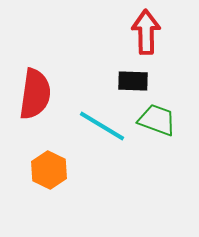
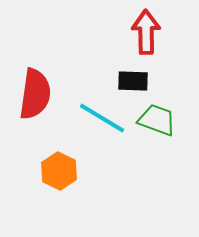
cyan line: moved 8 px up
orange hexagon: moved 10 px right, 1 px down
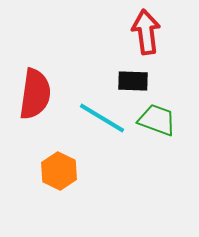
red arrow: rotated 6 degrees counterclockwise
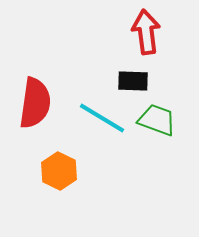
red semicircle: moved 9 px down
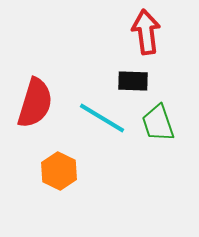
red semicircle: rotated 9 degrees clockwise
green trapezoid: moved 1 px right, 3 px down; rotated 129 degrees counterclockwise
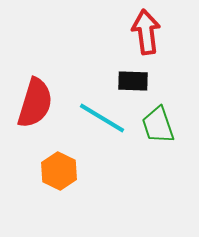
green trapezoid: moved 2 px down
